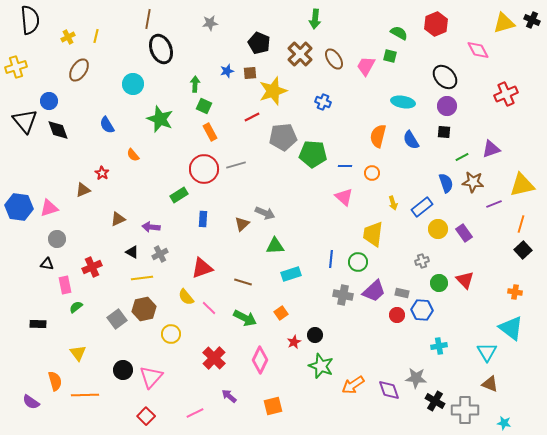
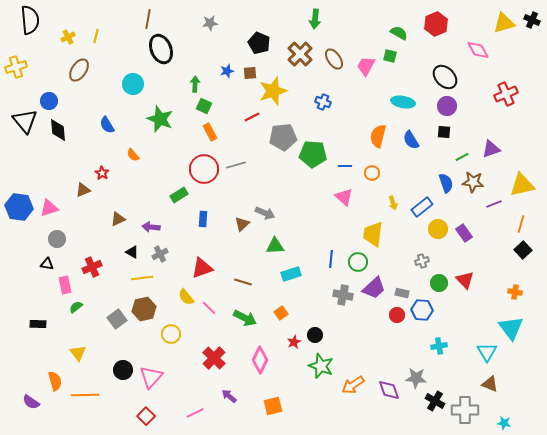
black diamond at (58, 130): rotated 15 degrees clockwise
purple trapezoid at (374, 291): moved 3 px up
cyan triangle at (511, 328): rotated 16 degrees clockwise
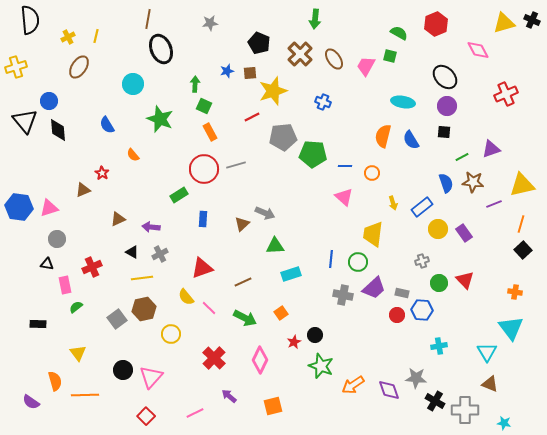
brown ellipse at (79, 70): moved 3 px up
orange semicircle at (378, 136): moved 5 px right
brown line at (243, 282): rotated 42 degrees counterclockwise
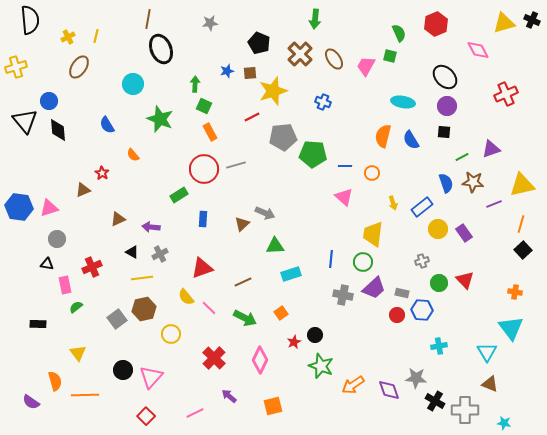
green semicircle at (399, 33): rotated 36 degrees clockwise
green circle at (358, 262): moved 5 px right
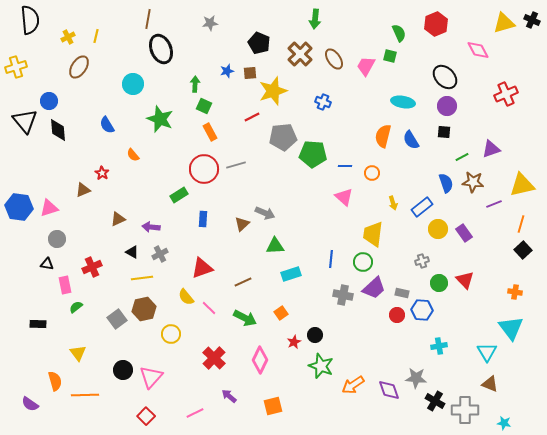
purple semicircle at (31, 402): moved 1 px left, 2 px down
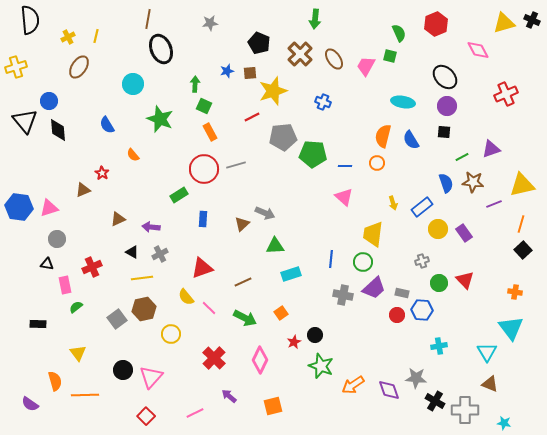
orange circle at (372, 173): moved 5 px right, 10 px up
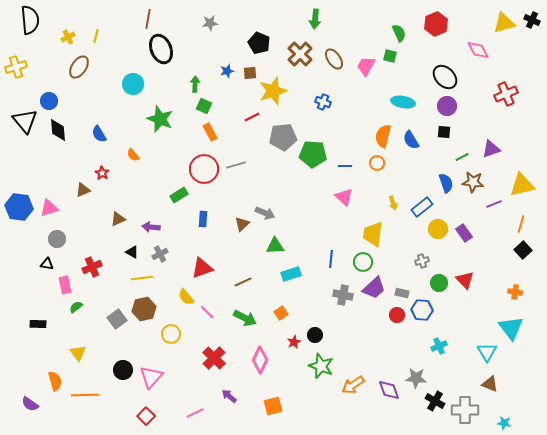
blue semicircle at (107, 125): moved 8 px left, 9 px down
pink line at (209, 308): moved 2 px left, 4 px down
cyan cross at (439, 346): rotated 14 degrees counterclockwise
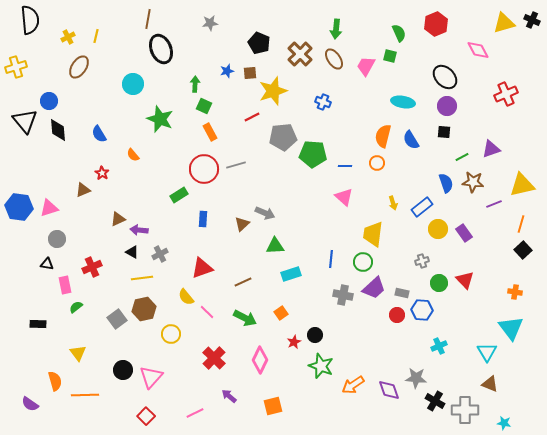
green arrow at (315, 19): moved 21 px right, 10 px down
purple arrow at (151, 227): moved 12 px left, 3 px down
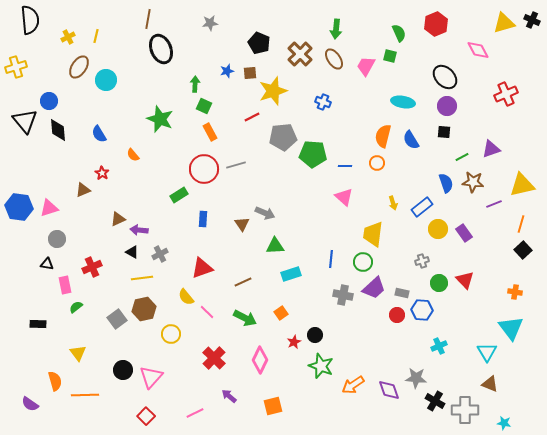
cyan circle at (133, 84): moved 27 px left, 4 px up
brown triangle at (242, 224): rotated 21 degrees counterclockwise
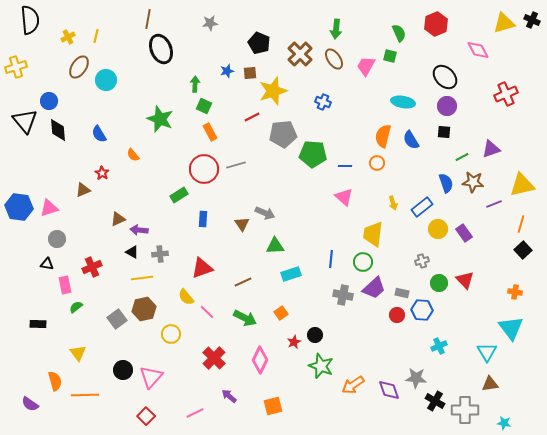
gray pentagon at (283, 137): moved 3 px up
gray cross at (160, 254): rotated 21 degrees clockwise
brown triangle at (490, 384): rotated 30 degrees counterclockwise
